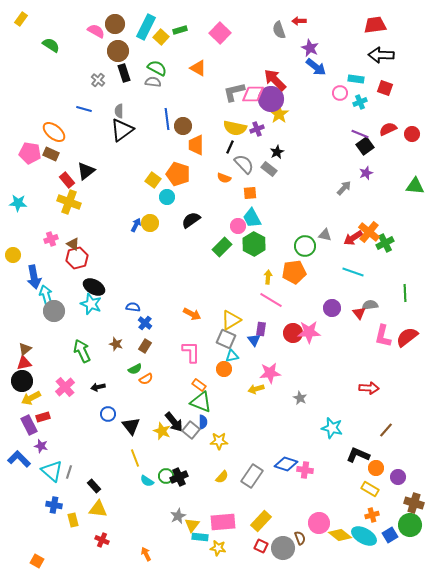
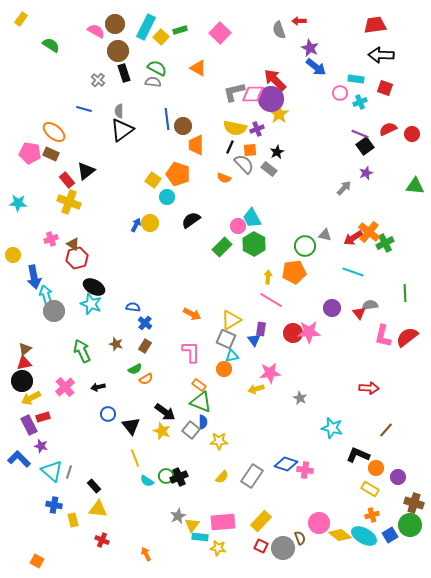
orange square at (250, 193): moved 43 px up
black arrow at (174, 422): moved 9 px left, 10 px up; rotated 15 degrees counterclockwise
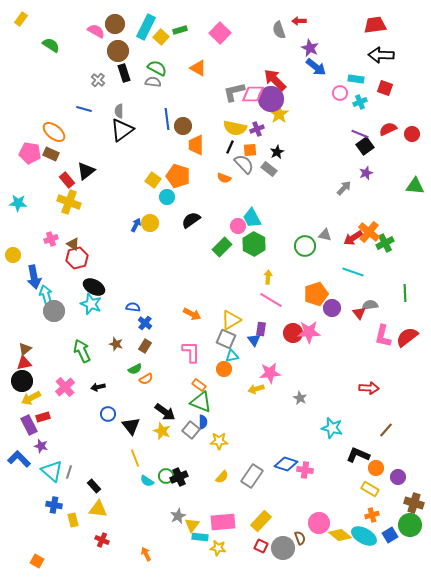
orange pentagon at (178, 174): moved 2 px down
orange pentagon at (294, 272): moved 22 px right, 22 px down; rotated 10 degrees counterclockwise
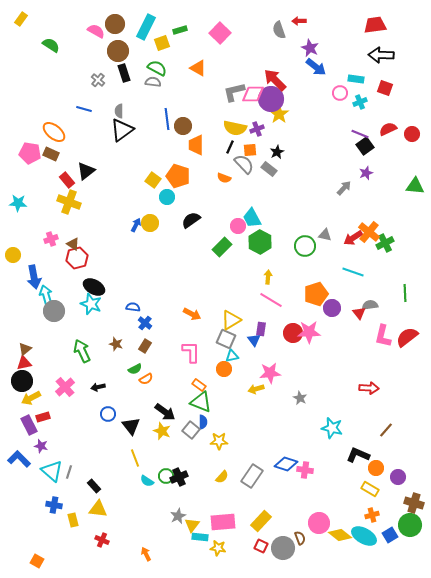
yellow square at (161, 37): moved 1 px right, 6 px down; rotated 28 degrees clockwise
green hexagon at (254, 244): moved 6 px right, 2 px up
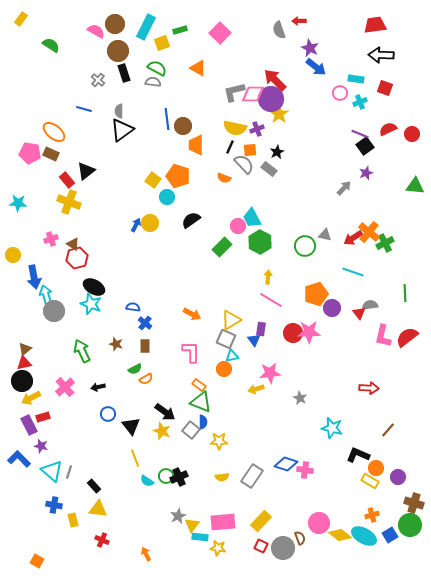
brown rectangle at (145, 346): rotated 32 degrees counterclockwise
brown line at (386, 430): moved 2 px right
yellow semicircle at (222, 477): rotated 40 degrees clockwise
yellow rectangle at (370, 489): moved 8 px up
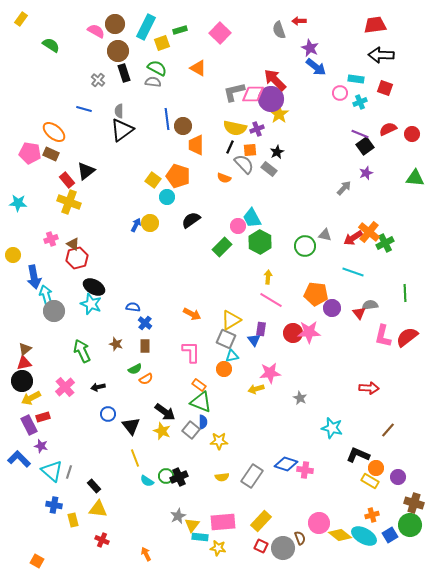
green triangle at (415, 186): moved 8 px up
orange pentagon at (316, 294): rotated 25 degrees clockwise
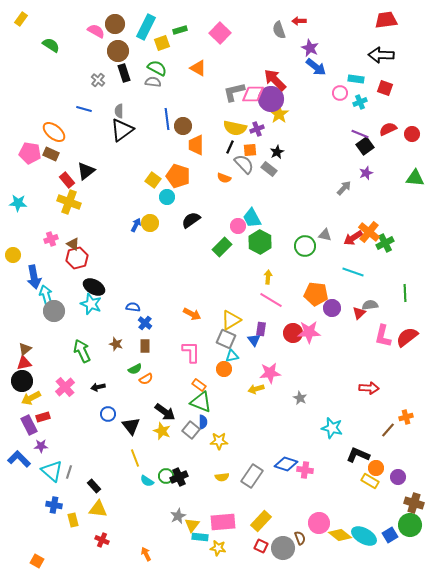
red trapezoid at (375, 25): moved 11 px right, 5 px up
red triangle at (359, 313): rotated 24 degrees clockwise
purple star at (41, 446): rotated 16 degrees counterclockwise
orange cross at (372, 515): moved 34 px right, 98 px up
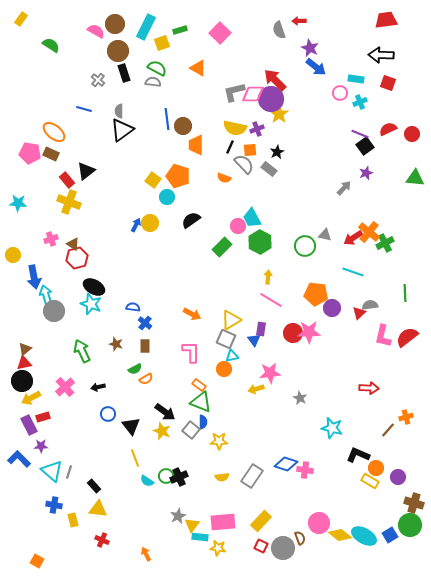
red square at (385, 88): moved 3 px right, 5 px up
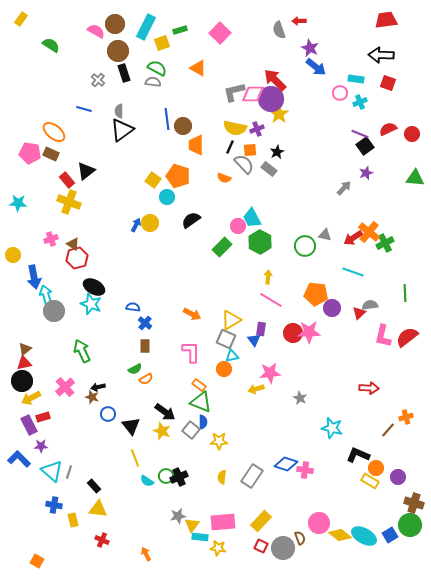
brown star at (116, 344): moved 24 px left, 53 px down
yellow semicircle at (222, 477): rotated 104 degrees clockwise
gray star at (178, 516): rotated 14 degrees clockwise
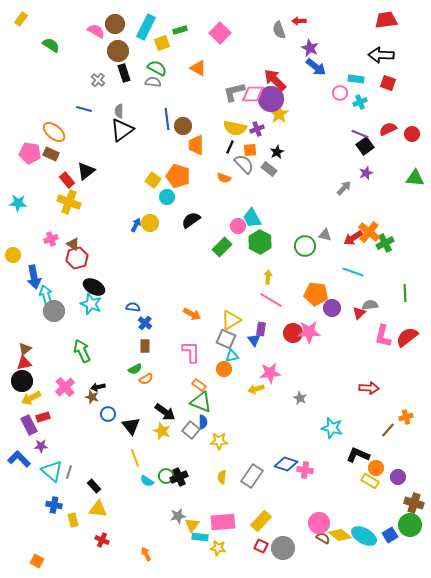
brown semicircle at (300, 538): moved 23 px right; rotated 40 degrees counterclockwise
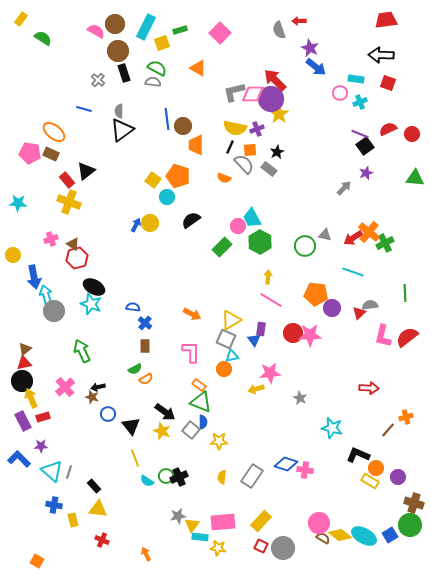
green semicircle at (51, 45): moved 8 px left, 7 px up
pink star at (309, 332): moved 1 px right, 3 px down
yellow arrow at (31, 398): rotated 96 degrees clockwise
purple rectangle at (29, 425): moved 6 px left, 4 px up
